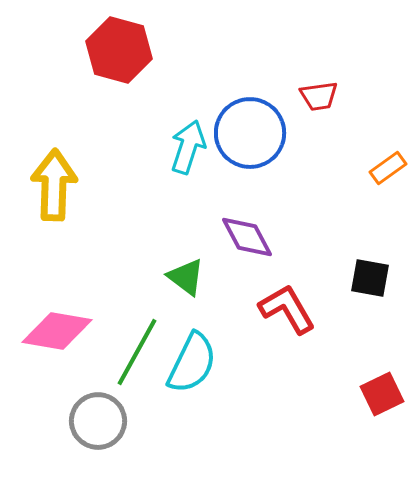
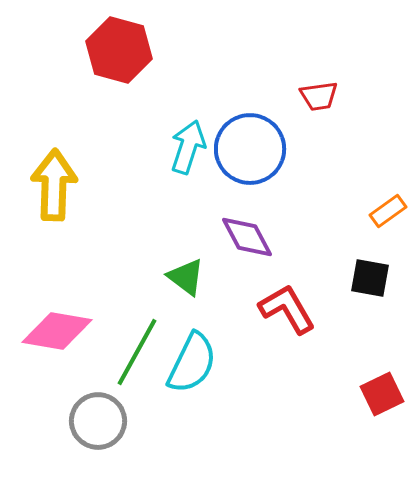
blue circle: moved 16 px down
orange rectangle: moved 43 px down
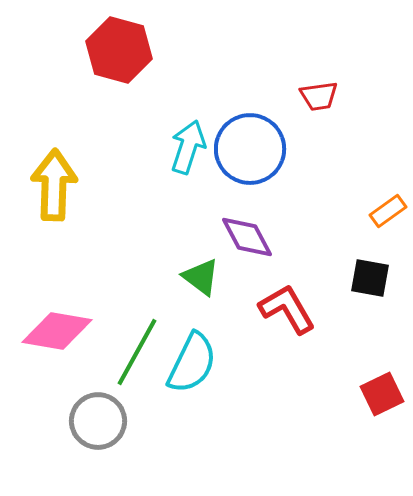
green triangle: moved 15 px right
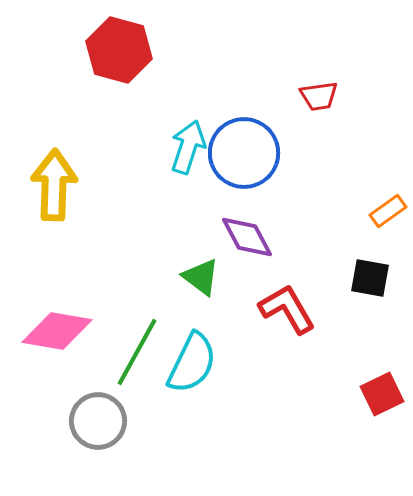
blue circle: moved 6 px left, 4 px down
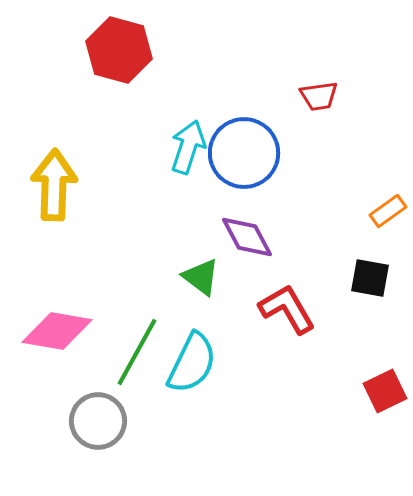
red square: moved 3 px right, 3 px up
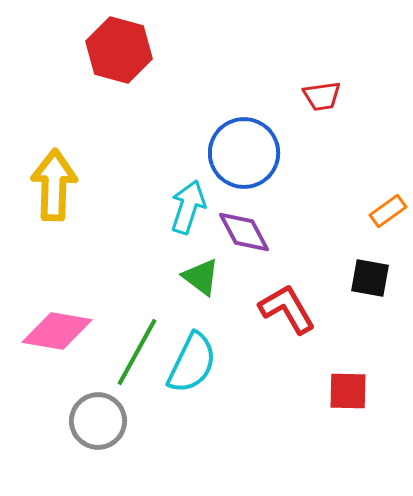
red trapezoid: moved 3 px right
cyan arrow: moved 60 px down
purple diamond: moved 3 px left, 5 px up
red square: moved 37 px left; rotated 27 degrees clockwise
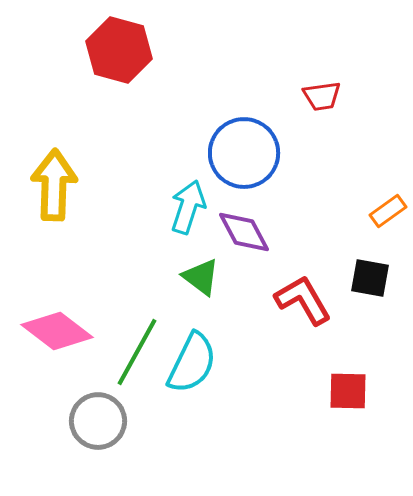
red L-shape: moved 16 px right, 9 px up
pink diamond: rotated 28 degrees clockwise
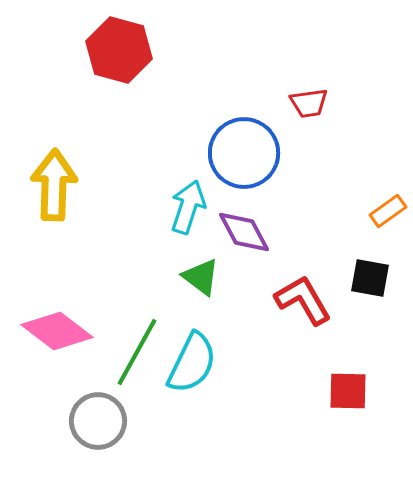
red trapezoid: moved 13 px left, 7 px down
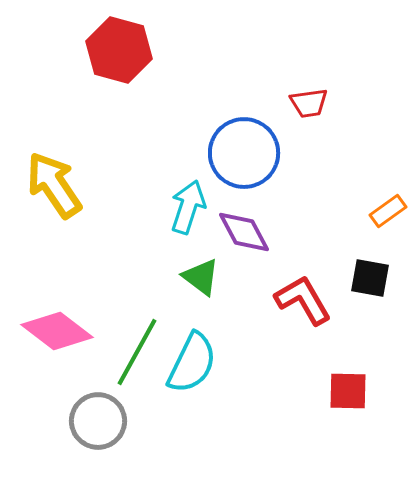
yellow arrow: rotated 36 degrees counterclockwise
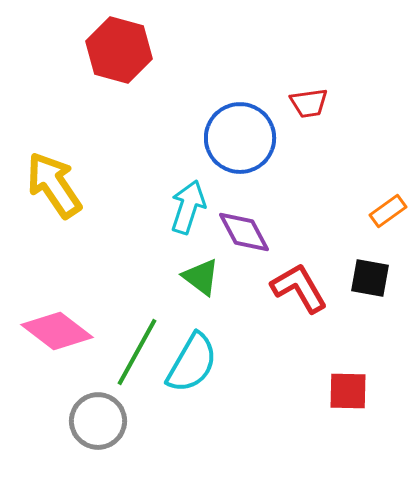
blue circle: moved 4 px left, 15 px up
red L-shape: moved 4 px left, 12 px up
cyan semicircle: rotated 4 degrees clockwise
